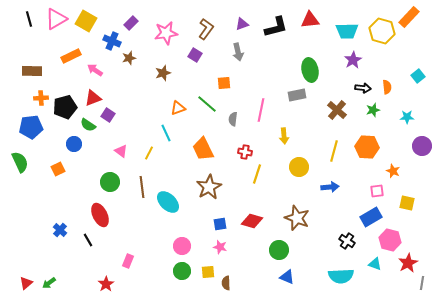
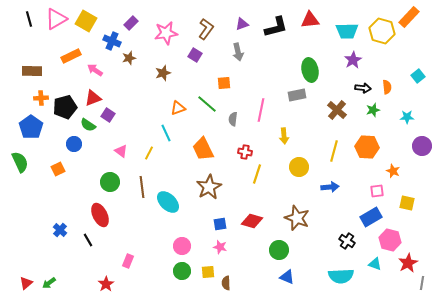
blue pentagon at (31, 127): rotated 30 degrees counterclockwise
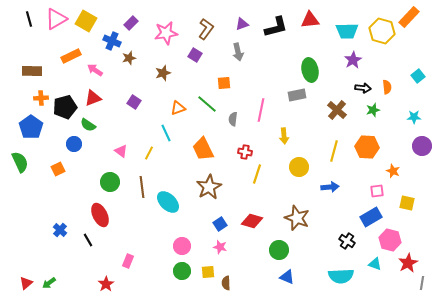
purple square at (108, 115): moved 26 px right, 13 px up
cyan star at (407, 117): moved 7 px right
blue square at (220, 224): rotated 24 degrees counterclockwise
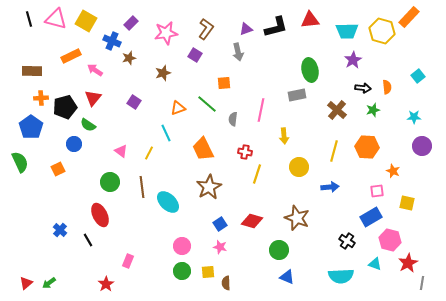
pink triangle at (56, 19): rotated 45 degrees clockwise
purple triangle at (242, 24): moved 4 px right, 5 px down
red triangle at (93, 98): rotated 30 degrees counterclockwise
